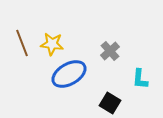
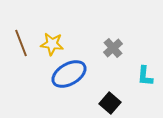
brown line: moved 1 px left
gray cross: moved 3 px right, 3 px up
cyan L-shape: moved 5 px right, 3 px up
black square: rotated 10 degrees clockwise
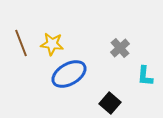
gray cross: moved 7 px right
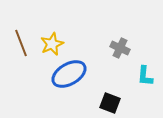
yellow star: rotated 30 degrees counterclockwise
gray cross: rotated 24 degrees counterclockwise
black square: rotated 20 degrees counterclockwise
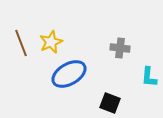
yellow star: moved 1 px left, 2 px up
gray cross: rotated 18 degrees counterclockwise
cyan L-shape: moved 4 px right, 1 px down
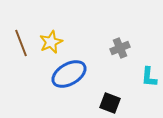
gray cross: rotated 30 degrees counterclockwise
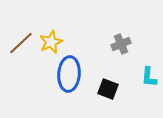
brown line: rotated 68 degrees clockwise
gray cross: moved 1 px right, 4 px up
blue ellipse: rotated 56 degrees counterclockwise
black square: moved 2 px left, 14 px up
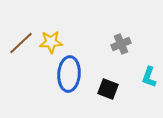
yellow star: rotated 20 degrees clockwise
cyan L-shape: rotated 15 degrees clockwise
